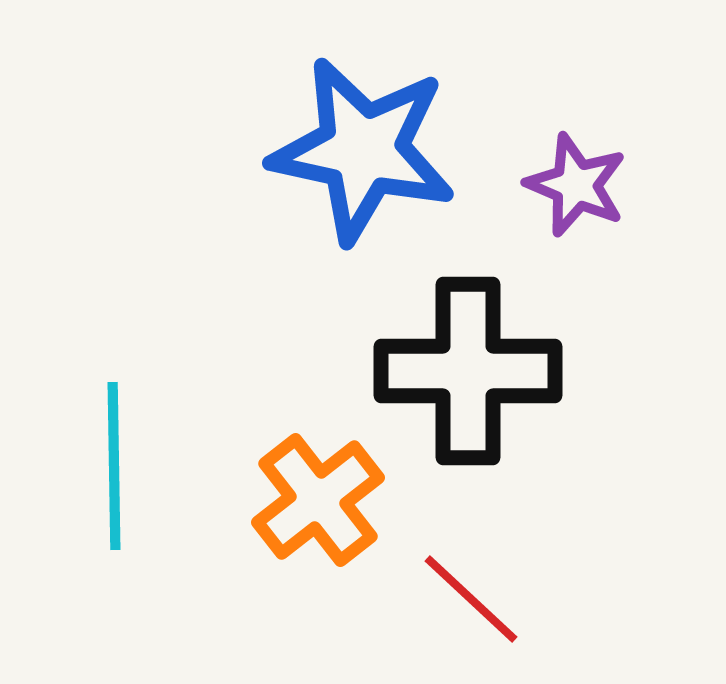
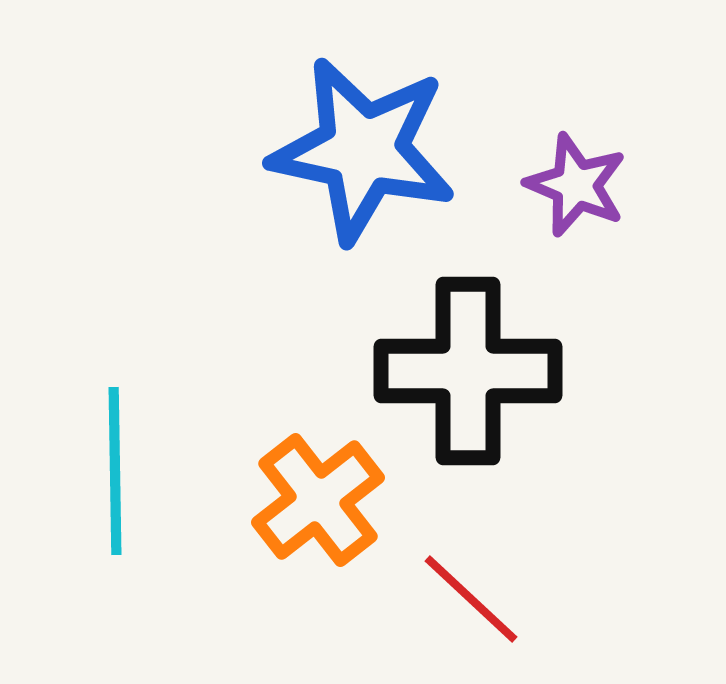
cyan line: moved 1 px right, 5 px down
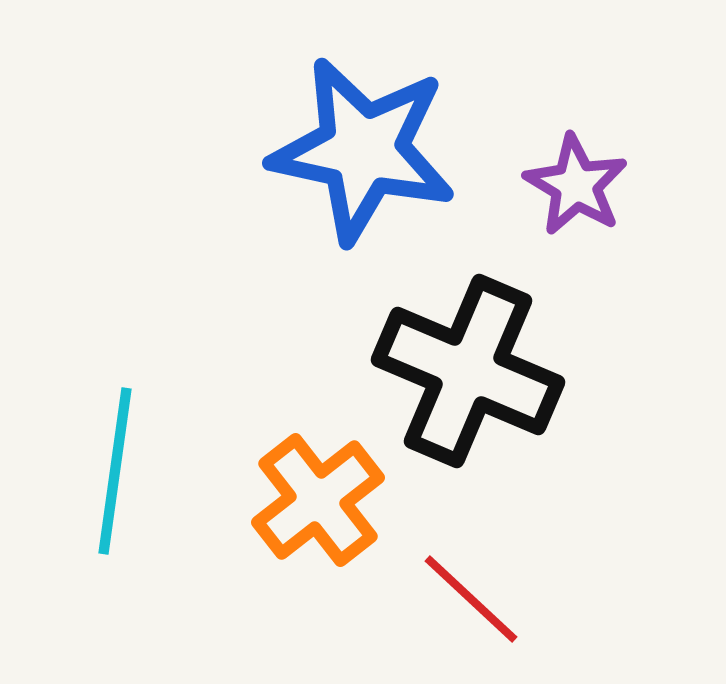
purple star: rotated 8 degrees clockwise
black cross: rotated 23 degrees clockwise
cyan line: rotated 9 degrees clockwise
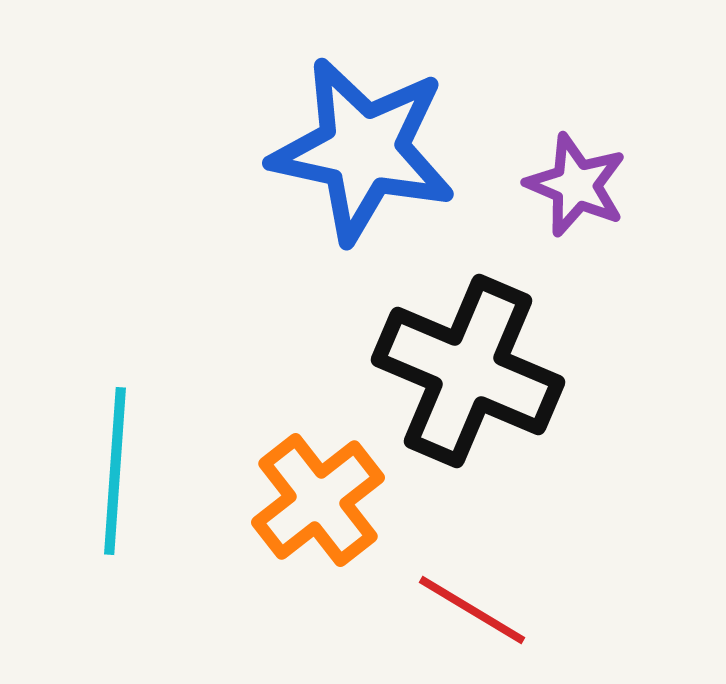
purple star: rotated 8 degrees counterclockwise
cyan line: rotated 4 degrees counterclockwise
red line: moved 1 px right, 11 px down; rotated 12 degrees counterclockwise
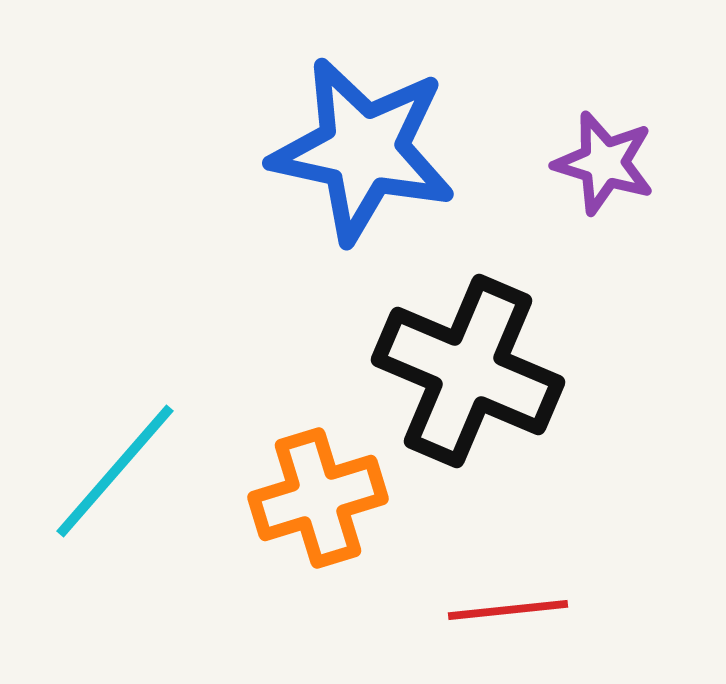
purple star: moved 28 px right, 22 px up; rotated 6 degrees counterclockwise
cyan line: rotated 37 degrees clockwise
orange cross: moved 2 px up; rotated 21 degrees clockwise
red line: moved 36 px right; rotated 37 degrees counterclockwise
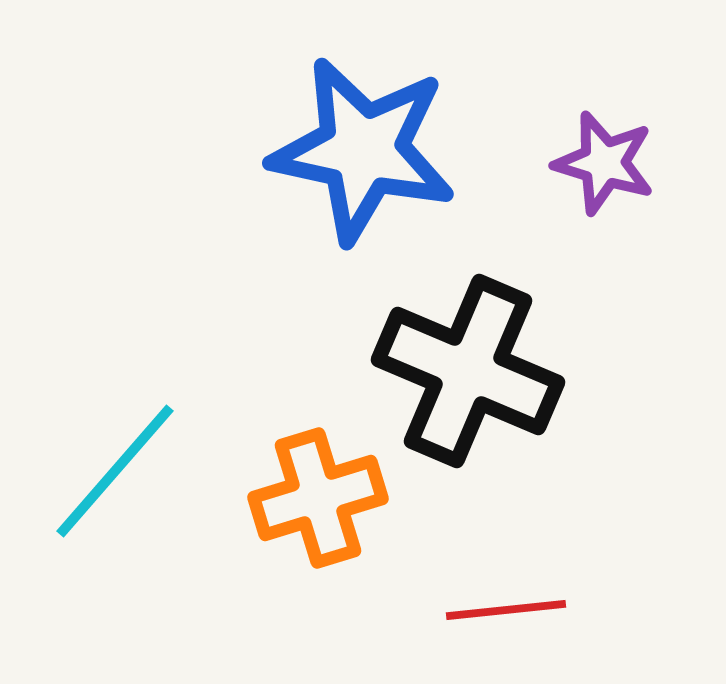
red line: moved 2 px left
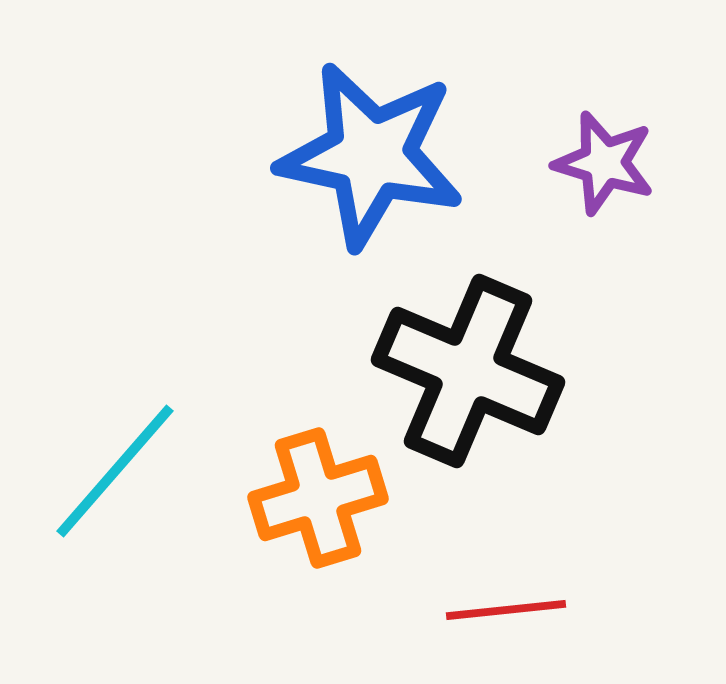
blue star: moved 8 px right, 5 px down
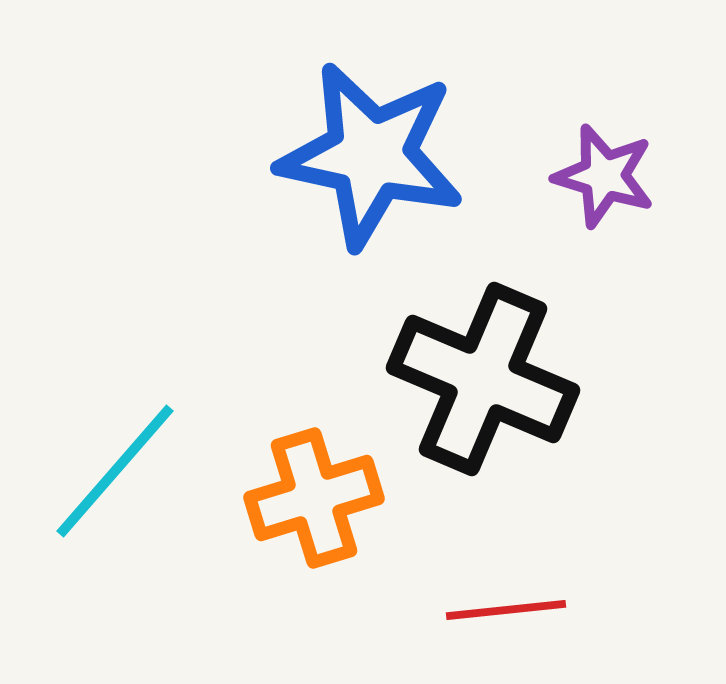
purple star: moved 13 px down
black cross: moved 15 px right, 8 px down
orange cross: moved 4 px left
